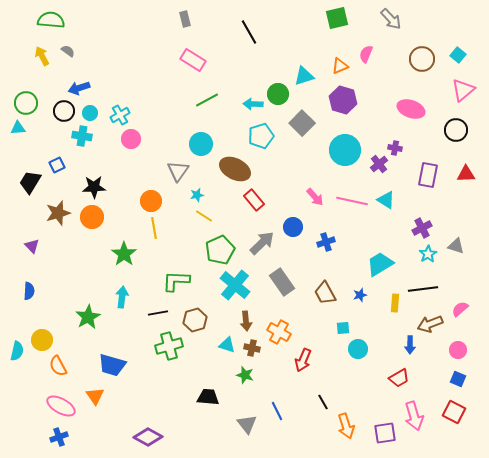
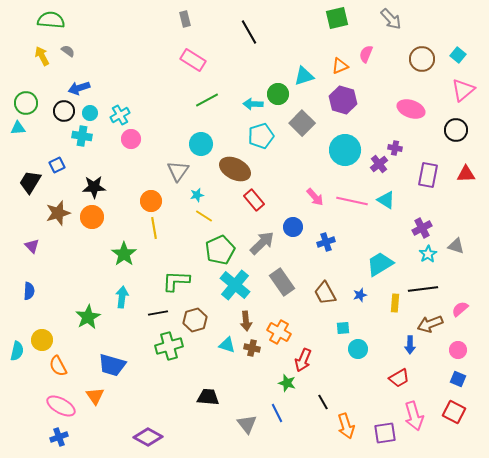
green star at (245, 375): moved 42 px right, 8 px down
blue line at (277, 411): moved 2 px down
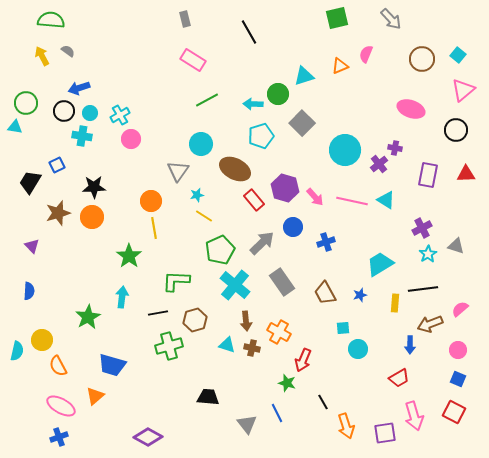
purple hexagon at (343, 100): moved 58 px left, 88 px down
cyan triangle at (18, 128): moved 3 px left, 1 px up; rotated 14 degrees clockwise
green star at (124, 254): moved 5 px right, 2 px down
orange triangle at (95, 396): rotated 24 degrees clockwise
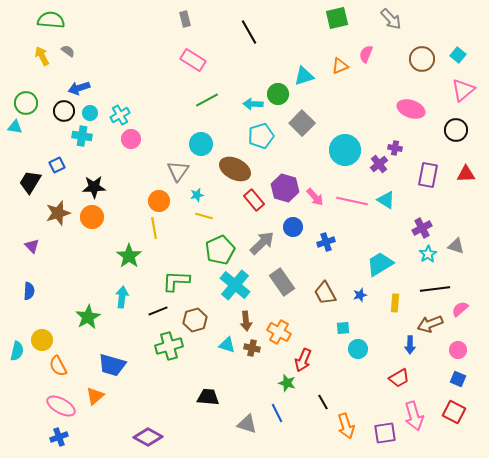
orange circle at (151, 201): moved 8 px right
yellow line at (204, 216): rotated 18 degrees counterclockwise
black line at (423, 289): moved 12 px right
black line at (158, 313): moved 2 px up; rotated 12 degrees counterclockwise
gray triangle at (247, 424): rotated 35 degrees counterclockwise
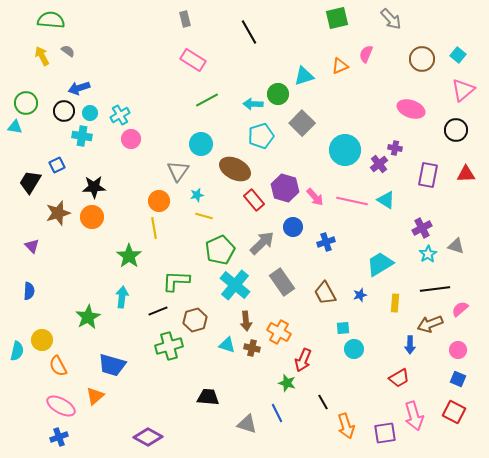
cyan circle at (358, 349): moved 4 px left
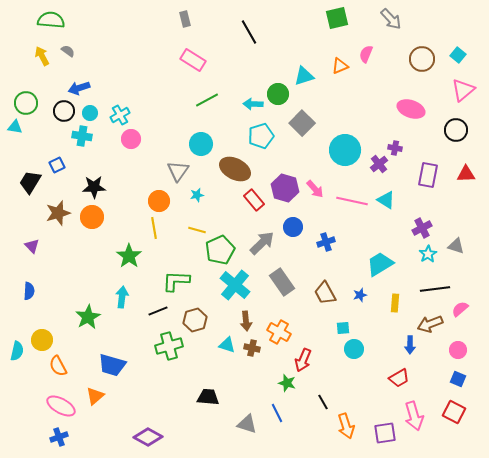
pink arrow at (315, 197): moved 8 px up
yellow line at (204, 216): moved 7 px left, 14 px down
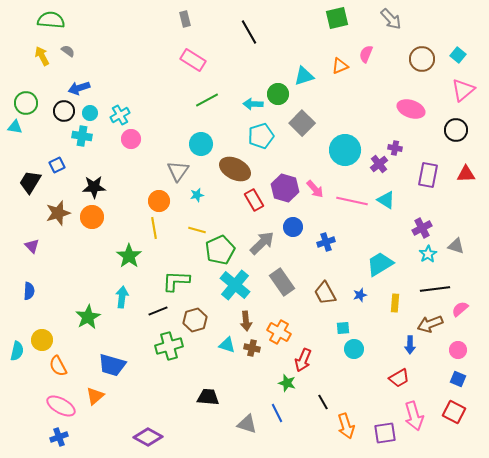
red rectangle at (254, 200): rotated 10 degrees clockwise
